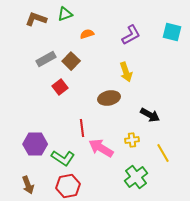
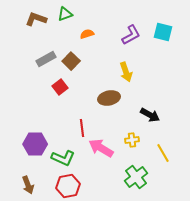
cyan square: moved 9 px left
green L-shape: rotated 10 degrees counterclockwise
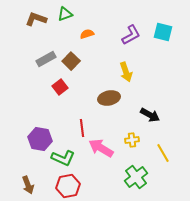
purple hexagon: moved 5 px right, 5 px up; rotated 10 degrees clockwise
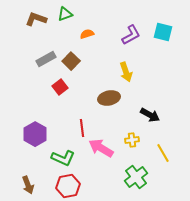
purple hexagon: moved 5 px left, 5 px up; rotated 20 degrees clockwise
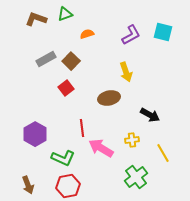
red square: moved 6 px right, 1 px down
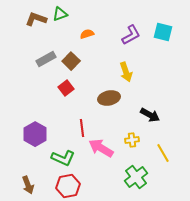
green triangle: moved 5 px left
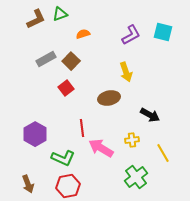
brown L-shape: rotated 135 degrees clockwise
orange semicircle: moved 4 px left
brown arrow: moved 1 px up
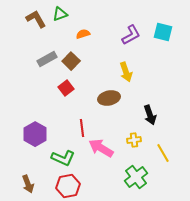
brown L-shape: rotated 95 degrees counterclockwise
gray rectangle: moved 1 px right
black arrow: rotated 42 degrees clockwise
yellow cross: moved 2 px right
